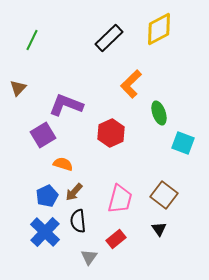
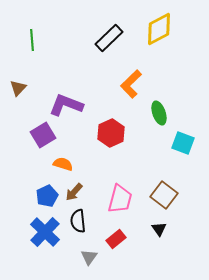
green line: rotated 30 degrees counterclockwise
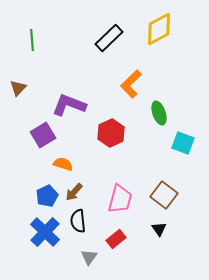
purple L-shape: moved 3 px right
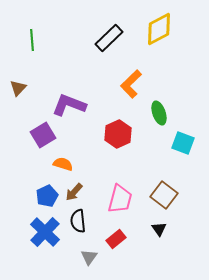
red hexagon: moved 7 px right, 1 px down
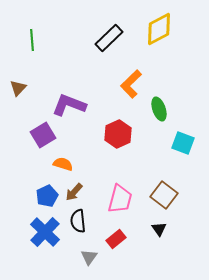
green ellipse: moved 4 px up
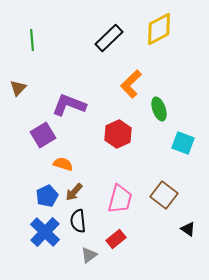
black triangle: moved 29 px right; rotated 21 degrees counterclockwise
gray triangle: moved 2 px up; rotated 18 degrees clockwise
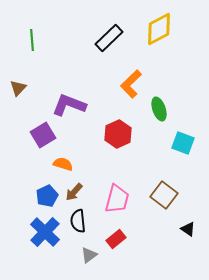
pink trapezoid: moved 3 px left
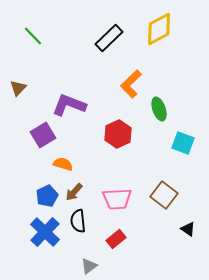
green line: moved 1 px right, 4 px up; rotated 40 degrees counterclockwise
pink trapezoid: rotated 72 degrees clockwise
gray triangle: moved 11 px down
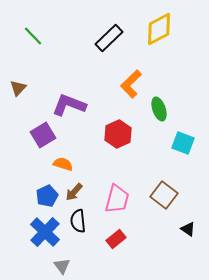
pink trapezoid: rotated 72 degrees counterclockwise
gray triangle: moved 27 px left; rotated 30 degrees counterclockwise
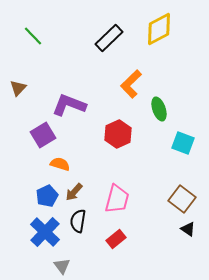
orange semicircle: moved 3 px left
brown square: moved 18 px right, 4 px down
black semicircle: rotated 15 degrees clockwise
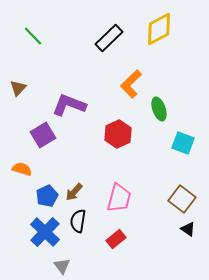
orange semicircle: moved 38 px left, 5 px down
pink trapezoid: moved 2 px right, 1 px up
